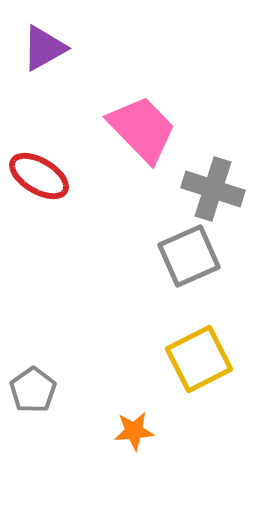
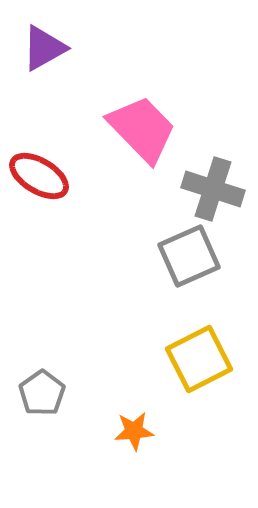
gray pentagon: moved 9 px right, 3 px down
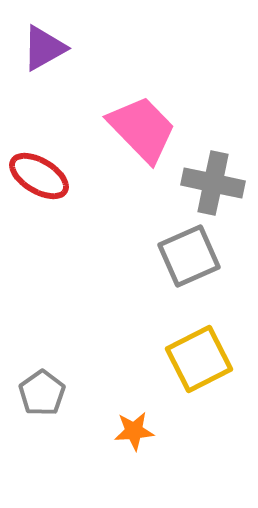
gray cross: moved 6 px up; rotated 6 degrees counterclockwise
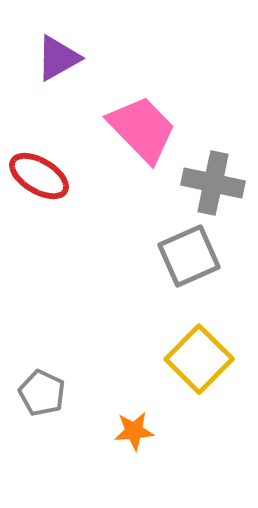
purple triangle: moved 14 px right, 10 px down
yellow square: rotated 18 degrees counterclockwise
gray pentagon: rotated 12 degrees counterclockwise
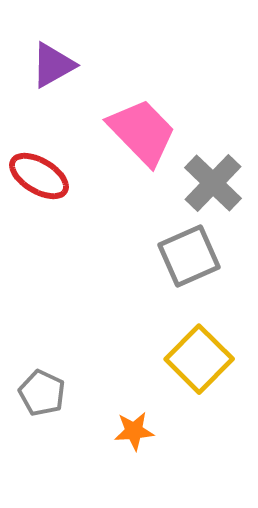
purple triangle: moved 5 px left, 7 px down
pink trapezoid: moved 3 px down
gray cross: rotated 32 degrees clockwise
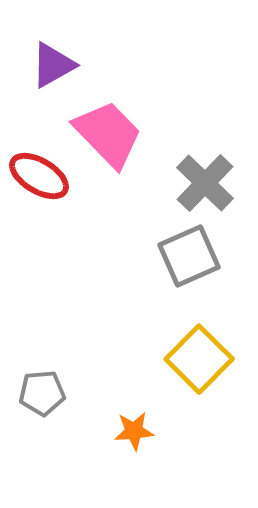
pink trapezoid: moved 34 px left, 2 px down
gray cross: moved 8 px left
gray pentagon: rotated 30 degrees counterclockwise
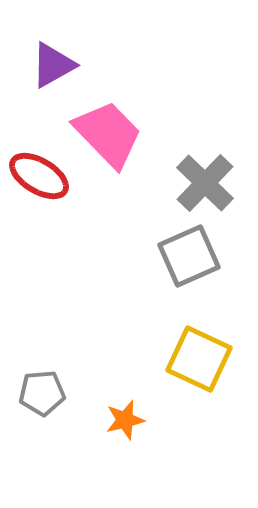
yellow square: rotated 20 degrees counterclockwise
orange star: moved 9 px left, 11 px up; rotated 9 degrees counterclockwise
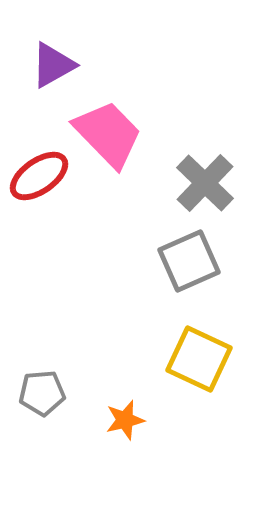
red ellipse: rotated 66 degrees counterclockwise
gray square: moved 5 px down
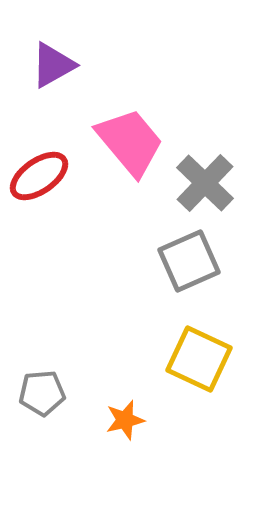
pink trapezoid: moved 22 px right, 8 px down; rotated 4 degrees clockwise
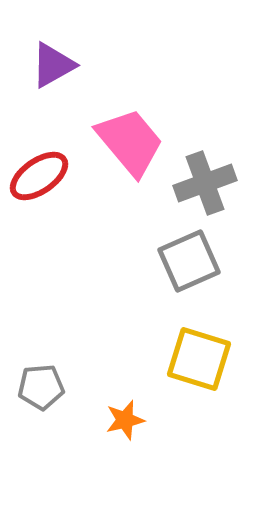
gray cross: rotated 26 degrees clockwise
yellow square: rotated 8 degrees counterclockwise
gray pentagon: moved 1 px left, 6 px up
